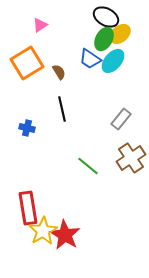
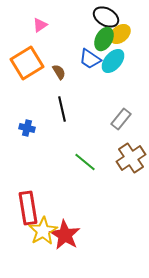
green line: moved 3 px left, 4 px up
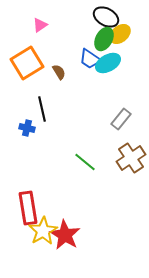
cyan ellipse: moved 5 px left, 2 px down; rotated 20 degrees clockwise
black line: moved 20 px left
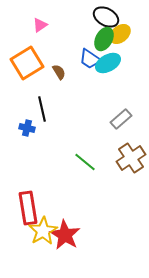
gray rectangle: rotated 10 degrees clockwise
